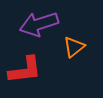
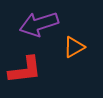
orange triangle: rotated 10 degrees clockwise
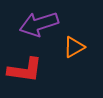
red L-shape: rotated 15 degrees clockwise
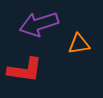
orange triangle: moved 5 px right, 3 px up; rotated 20 degrees clockwise
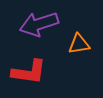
red L-shape: moved 4 px right, 2 px down
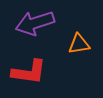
purple arrow: moved 4 px left, 1 px up
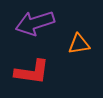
red L-shape: moved 3 px right
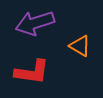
orange triangle: moved 1 px right, 2 px down; rotated 40 degrees clockwise
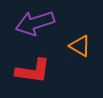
red L-shape: moved 1 px right, 1 px up
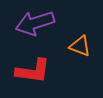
orange triangle: rotated 10 degrees counterclockwise
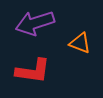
orange triangle: moved 3 px up
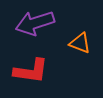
red L-shape: moved 2 px left
